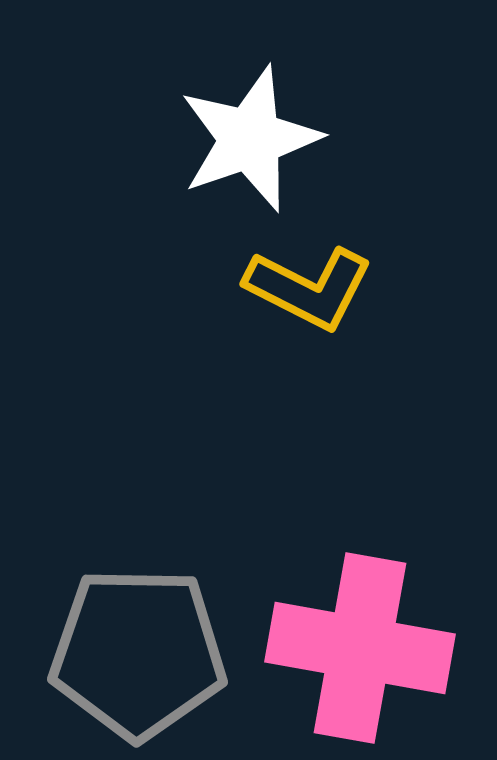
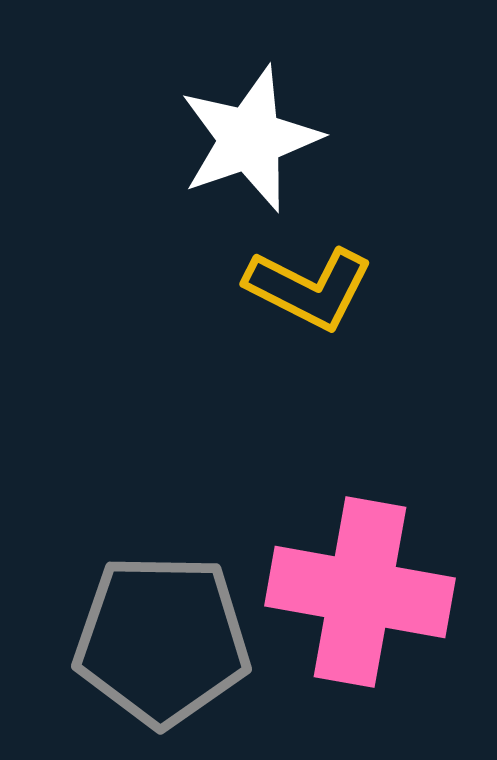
pink cross: moved 56 px up
gray pentagon: moved 24 px right, 13 px up
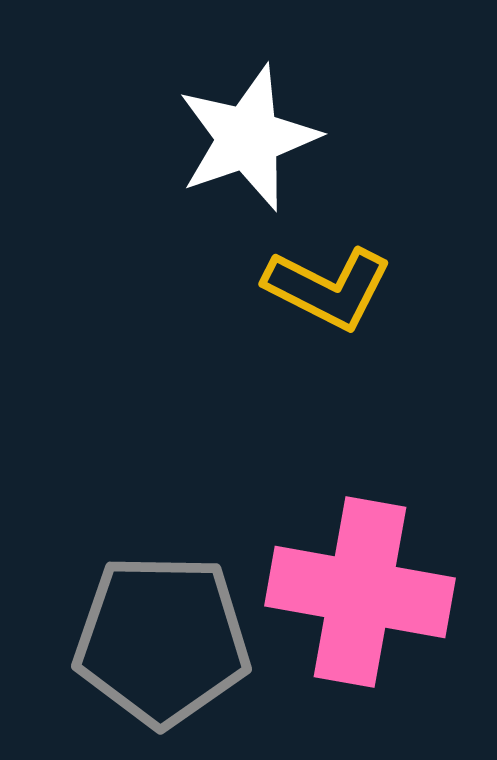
white star: moved 2 px left, 1 px up
yellow L-shape: moved 19 px right
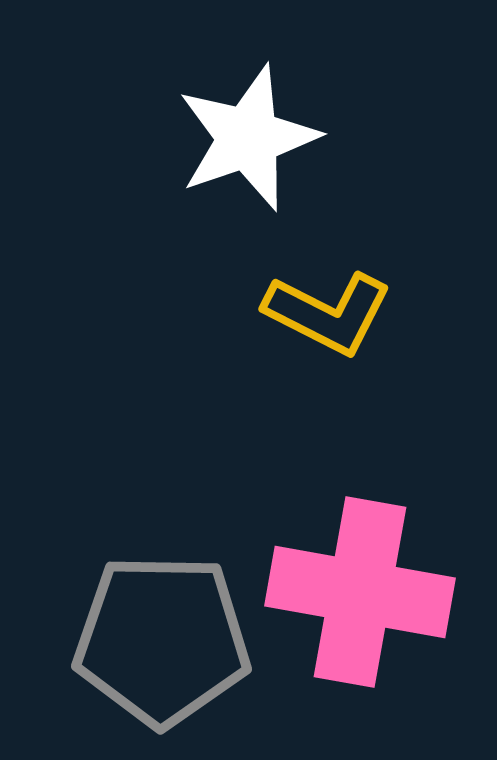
yellow L-shape: moved 25 px down
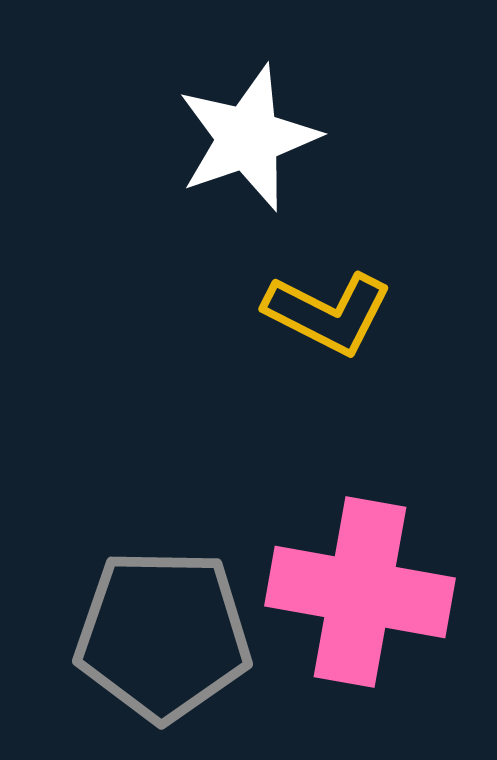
gray pentagon: moved 1 px right, 5 px up
